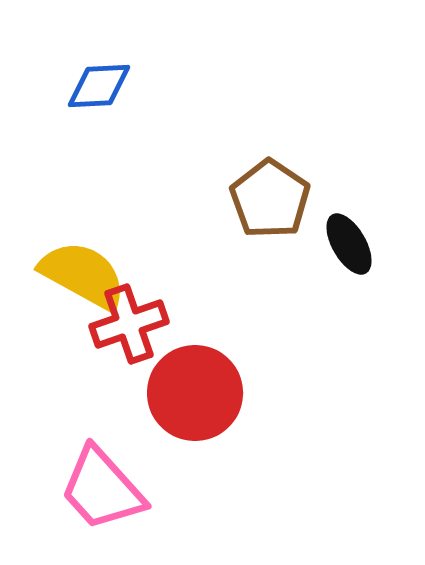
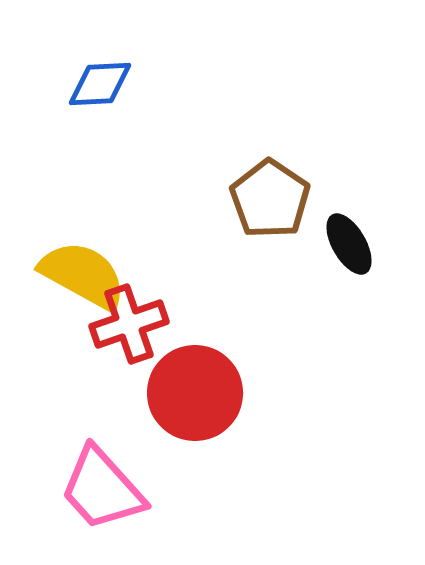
blue diamond: moved 1 px right, 2 px up
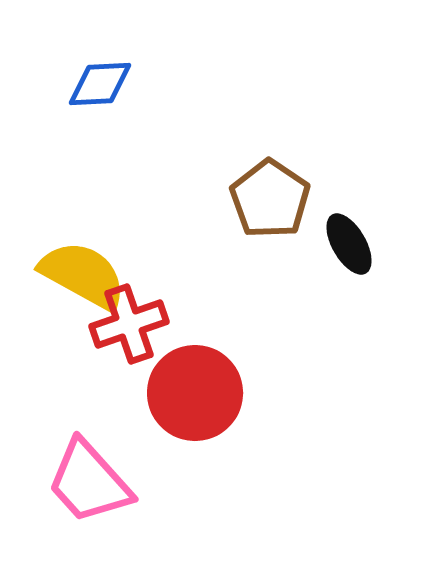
pink trapezoid: moved 13 px left, 7 px up
